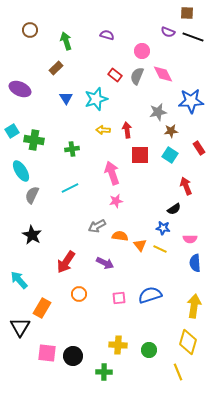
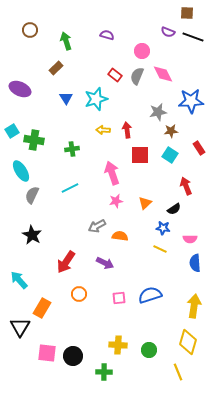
orange triangle at (140, 245): moved 5 px right, 42 px up; rotated 24 degrees clockwise
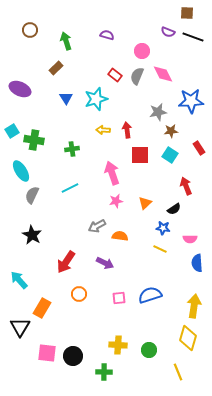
blue semicircle at (195, 263): moved 2 px right
yellow diamond at (188, 342): moved 4 px up
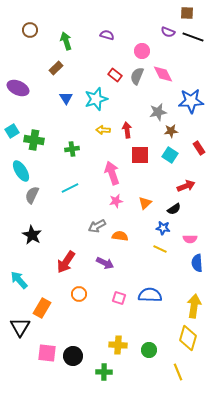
purple ellipse at (20, 89): moved 2 px left, 1 px up
red arrow at (186, 186): rotated 90 degrees clockwise
blue semicircle at (150, 295): rotated 20 degrees clockwise
pink square at (119, 298): rotated 24 degrees clockwise
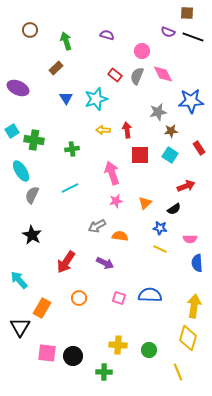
blue star at (163, 228): moved 3 px left
orange circle at (79, 294): moved 4 px down
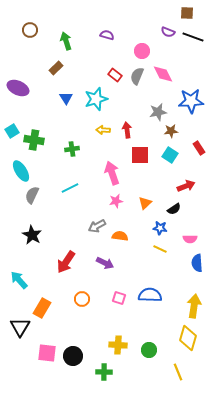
orange circle at (79, 298): moved 3 px right, 1 px down
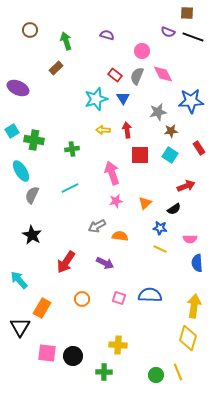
blue triangle at (66, 98): moved 57 px right
green circle at (149, 350): moved 7 px right, 25 px down
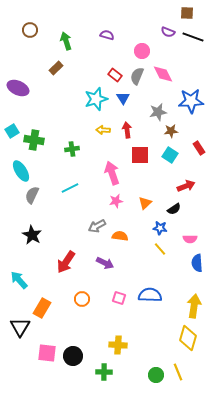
yellow line at (160, 249): rotated 24 degrees clockwise
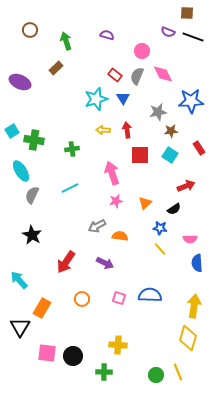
purple ellipse at (18, 88): moved 2 px right, 6 px up
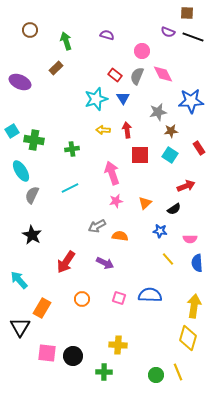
blue star at (160, 228): moved 3 px down
yellow line at (160, 249): moved 8 px right, 10 px down
